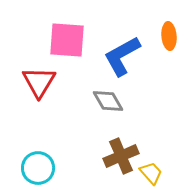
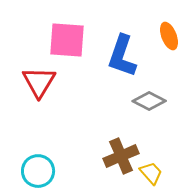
orange ellipse: rotated 16 degrees counterclockwise
blue L-shape: rotated 42 degrees counterclockwise
gray diamond: moved 41 px right; rotated 32 degrees counterclockwise
cyan circle: moved 3 px down
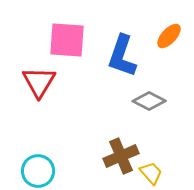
orange ellipse: rotated 64 degrees clockwise
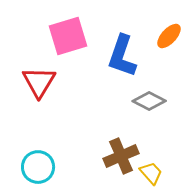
pink square: moved 1 px right, 4 px up; rotated 21 degrees counterclockwise
cyan circle: moved 4 px up
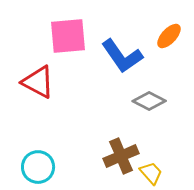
pink square: rotated 12 degrees clockwise
blue L-shape: rotated 54 degrees counterclockwise
red triangle: moved 1 px left; rotated 33 degrees counterclockwise
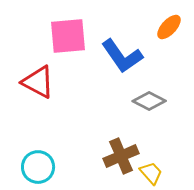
orange ellipse: moved 9 px up
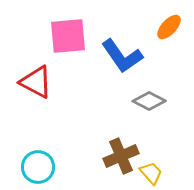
red triangle: moved 2 px left
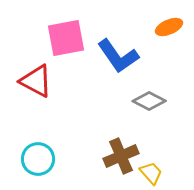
orange ellipse: rotated 24 degrees clockwise
pink square: moved 2 px left, 2 px down; rotated 6 degrees counterclockwise
blue L-shape: moved 4 px left
red triangle: moved 1 px up
cyan circle: moved 8 px up
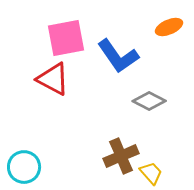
red triangle: moved 17 px right, 2 px up
cyan circle: moved 14 px left, 8 px down
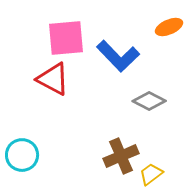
pink square: rotated 6 degrees clockwise
blue L-shape: rotated 9 degrees counterclockwise
cyan circle: moved 2 px left, 12 px up
yellow trapezoid: moved 1 px down; rotated 85 degrees counterclockwise
